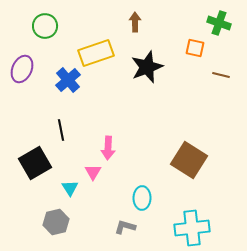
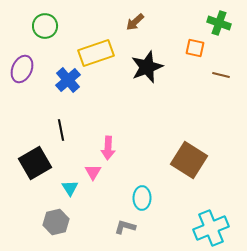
brown arrow: rotated 132 degrees counterclockwise
cyan cross: moved 19 px right; rotated 16 degrees counterclockwise
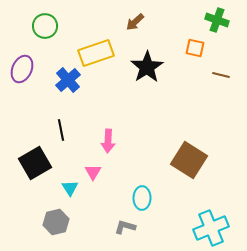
green cross: moved 2 px left, 3 px up
black star: rotated 12 degrees counterclockwise
pink arrow: moved 7 px up
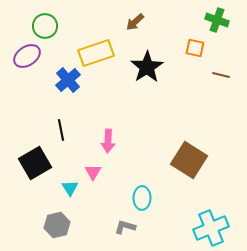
purple ellipse: moved 5 px right, 13 px up; rotated 32 degrees clockwise
gray hexagon: moved 1 px right, 3 px down
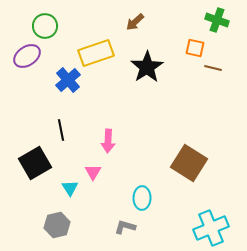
brown line: moved 8 px left, 7 px up
brown square: moved 3 px down
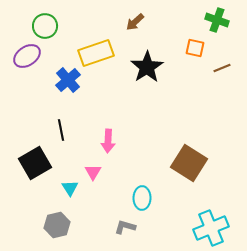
brown line: moved 9 px right; rotated 36 degrees counterclockwise
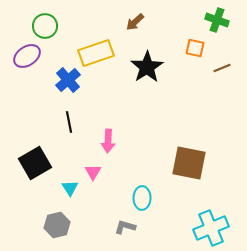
black line: moved 8 px right, 8 px up
brown square: rotated 21 degrees counterclockwise
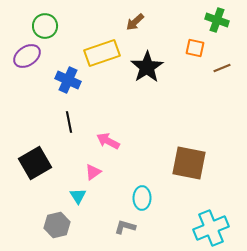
yellow rectangle: moved 6 px right
blue cross: rotated 25 degrees counterclockwise
pink arrow: rotated 115 degrees clockwise
pink triangle: rotated 24 degrees clockwise
cyan triangle: moved 8 px right, 8 px down
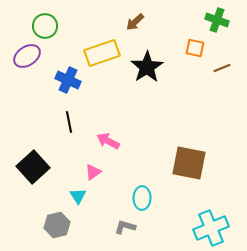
black square: moved 2 px left, 4 px down; rotated 12 degrees counterclockwise
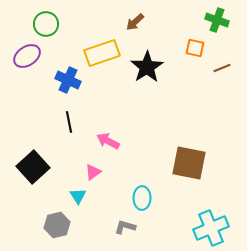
green circle: moved 1 px right, 2 px up
